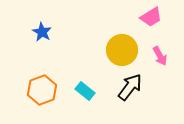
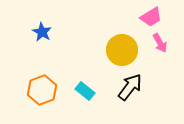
pink arrow: moved 13 px up
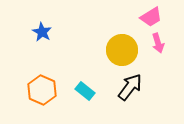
pink arrow: moved 2 px left; rotated 12 degrees clockwise
orange hexagon: rotated 16 degrees counterclockwise
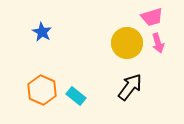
pink trapezoid: moved 1 px right; rotated 15 degrees clockwise
yellow circle: moved 5 px right, 7 px up
cyan rectangle: moved 9 px left, 5 px down
